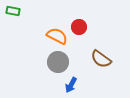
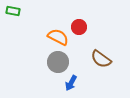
orange semicircle: moved 1 px right, 1 px down
blue arrow: moved 2 px up
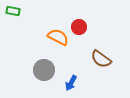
gray circle: moved 14 px left, 8 px down
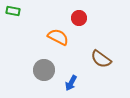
red circle: moved 9 px up
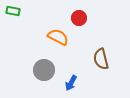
brown semicircle: rotated 40 degrees clockwise
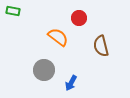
orange semicircle: rotated 10 degrees clockwise
brown semicircle: moved 13 px up
